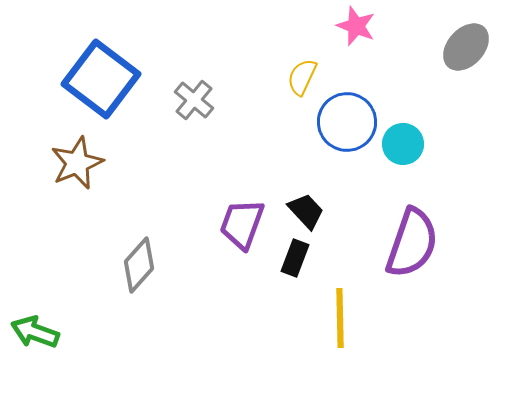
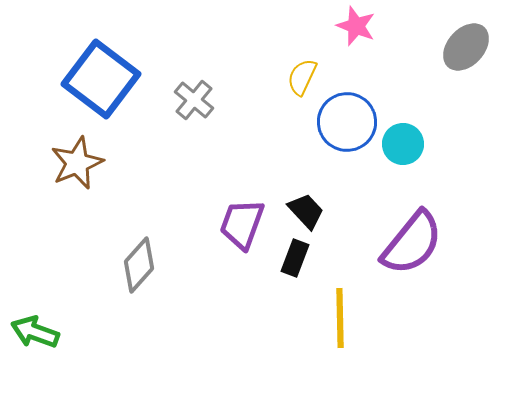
purple semicircle: rotated 20 degrees clockwise
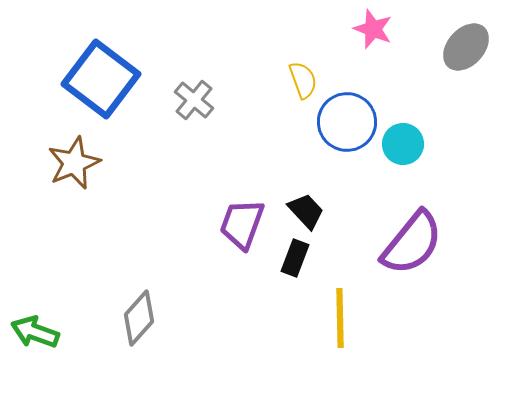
pink star: moved 17 px right, 3 px down
yellow semicircle: moved 1 px right, 3 px down; rotated 135 degrees clockwise
brown star: moved 3 px left
gray diamond: moved 53 px down
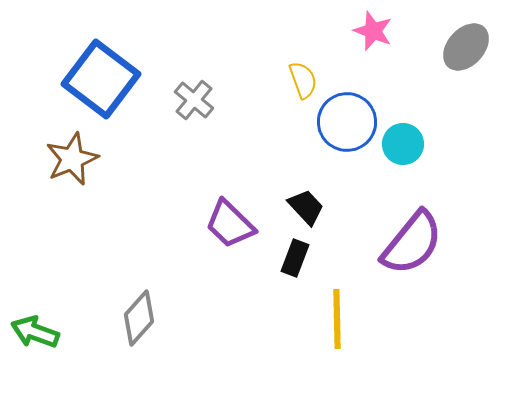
pink star: moved 2 px down
brown star: moved 2 px left, 4 px up
black trapezoid: moved 4 px up
purple trapezoid: moved 12 px left; rotated 66 degrees counterclockwise
yellow line: moved 3 px left, 1 px down
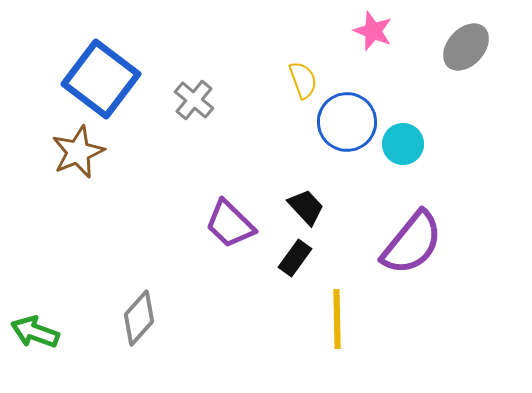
brown star: moved 6 px right, 7 px up
black rectangle: rotated 15 degrees clockwise
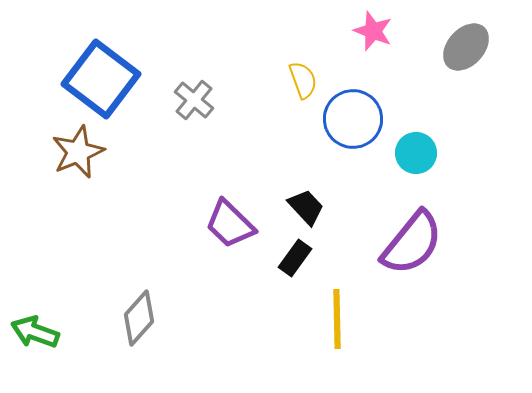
blue circle: moved 6 px right, 3 px up
cyan circle: moved 13 px right, 9 px down
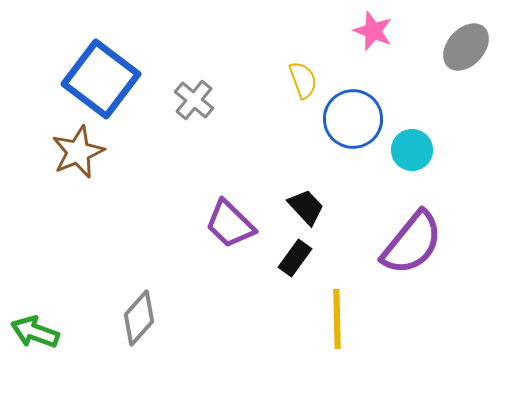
cyan circle: moved 4 px left, 3 px up
